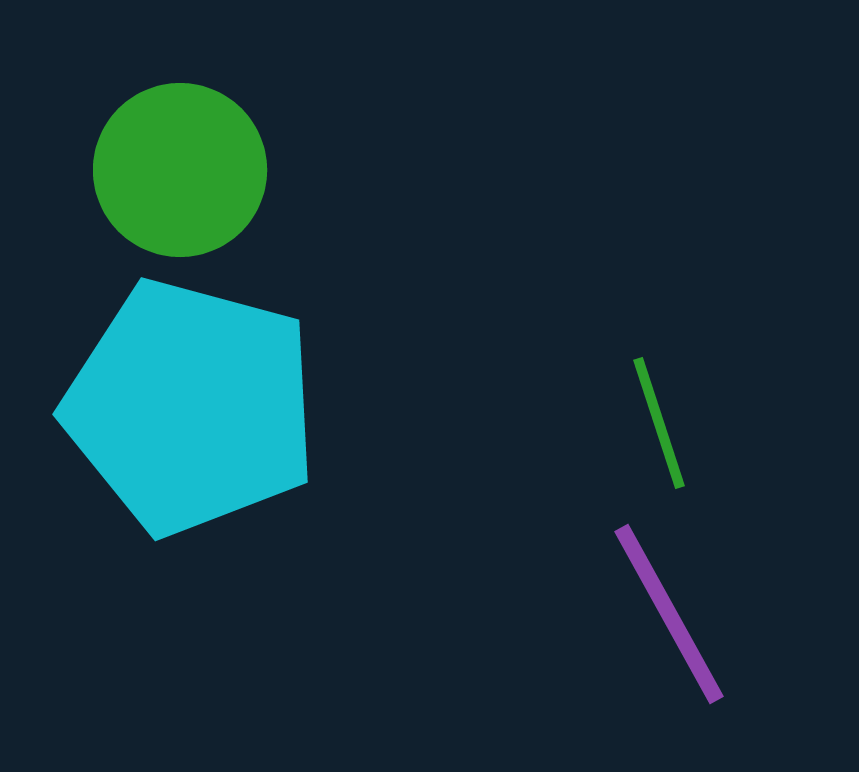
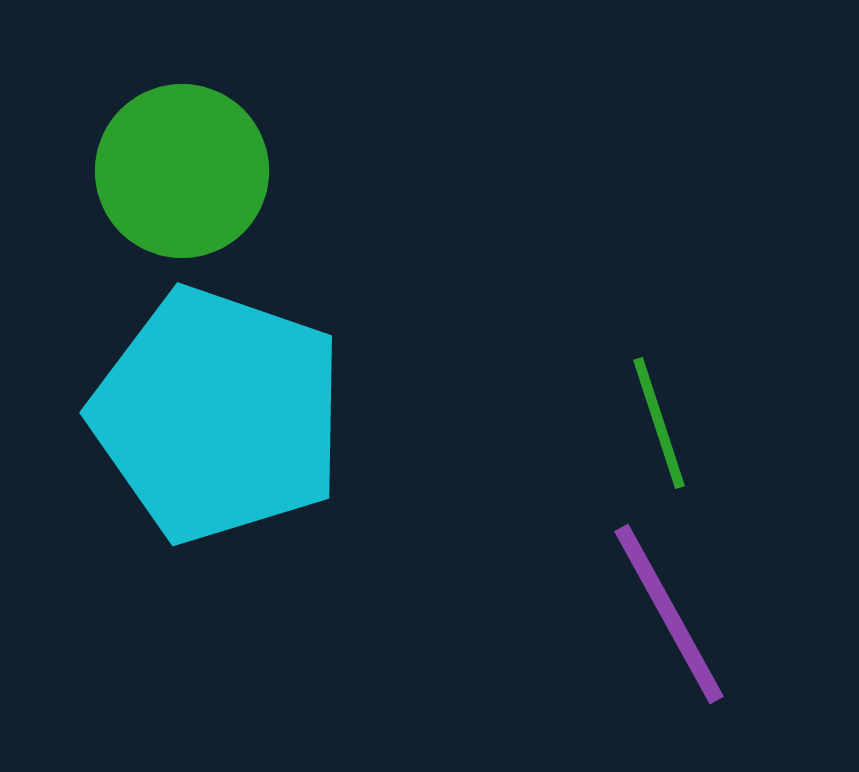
green circle: moved 2 px right, 1 px down
cyan pentagon: moved 27 px right, 8 px down; rotated 4 degrees clockwise
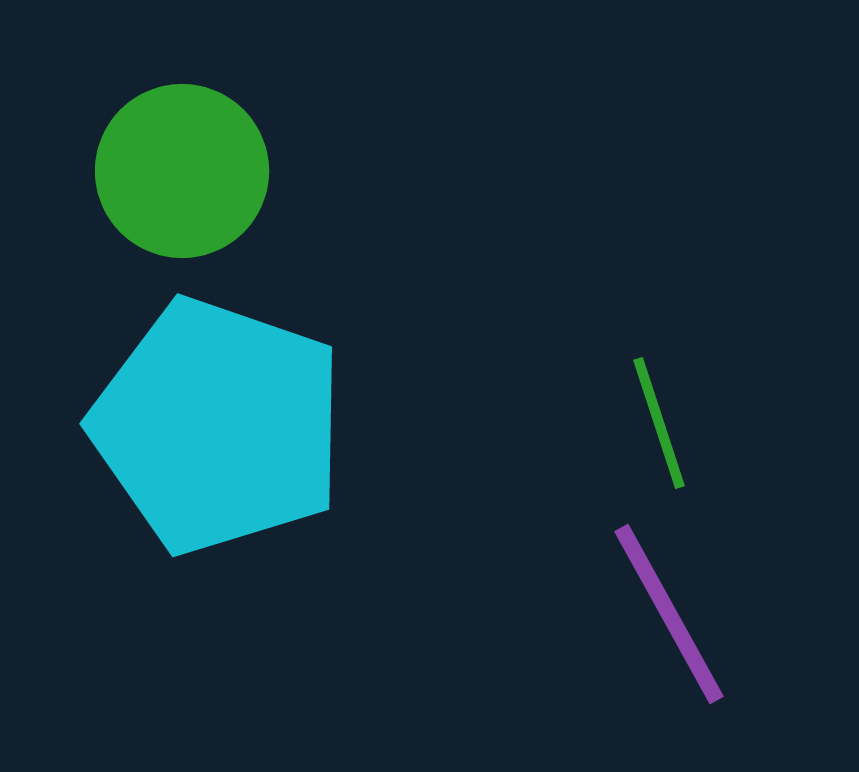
cyan pentagon: moved 11 px down
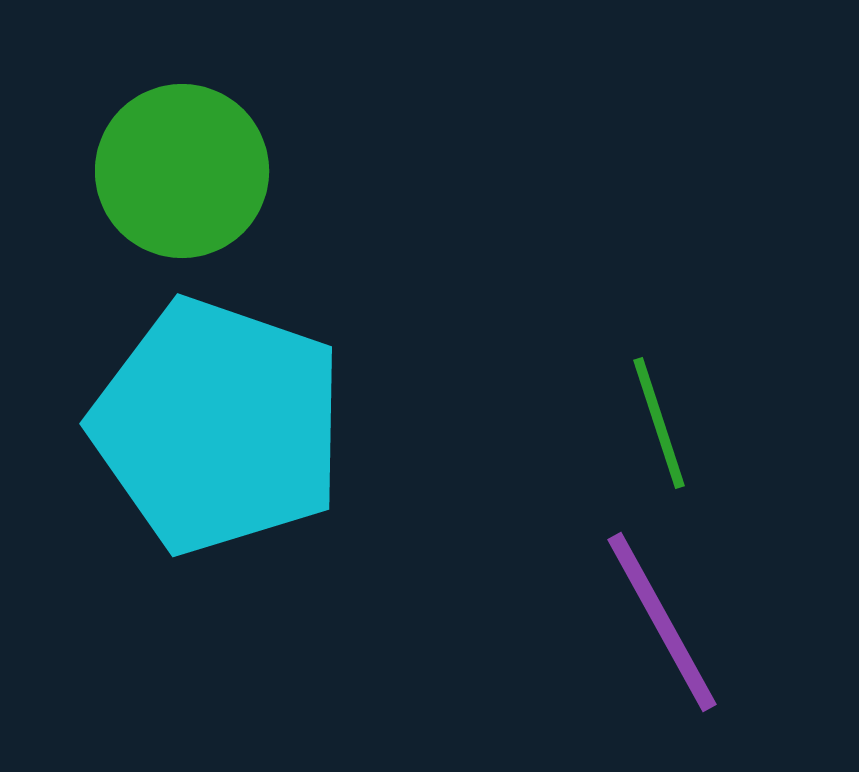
purple line: moved 7 px left, 8 px down
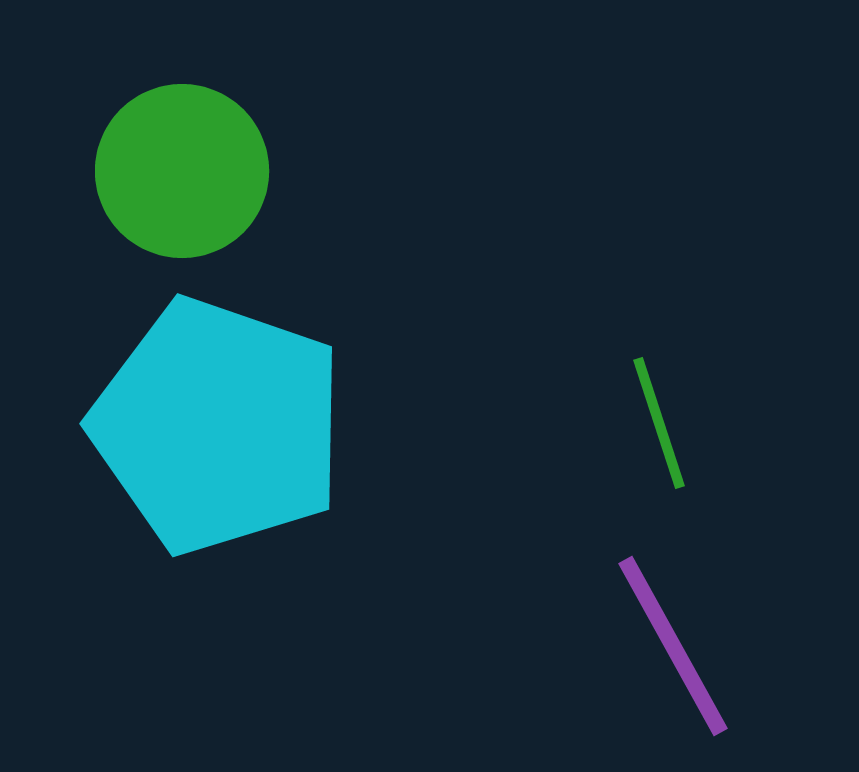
purple line: moved 11 px right, 24 px down
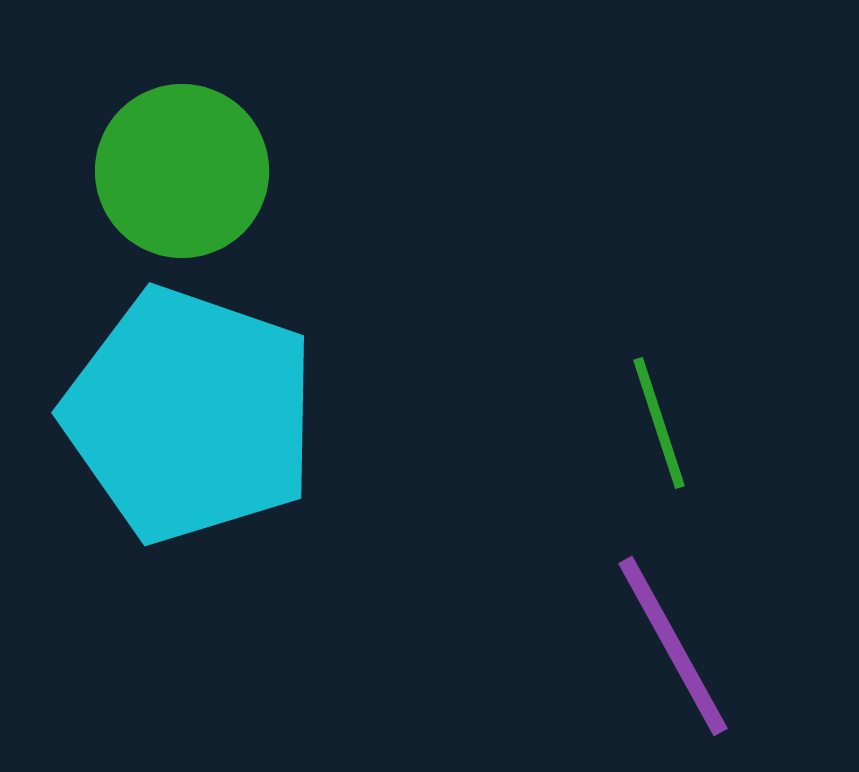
cyan pentagon: moved 28 px left, 11 px up
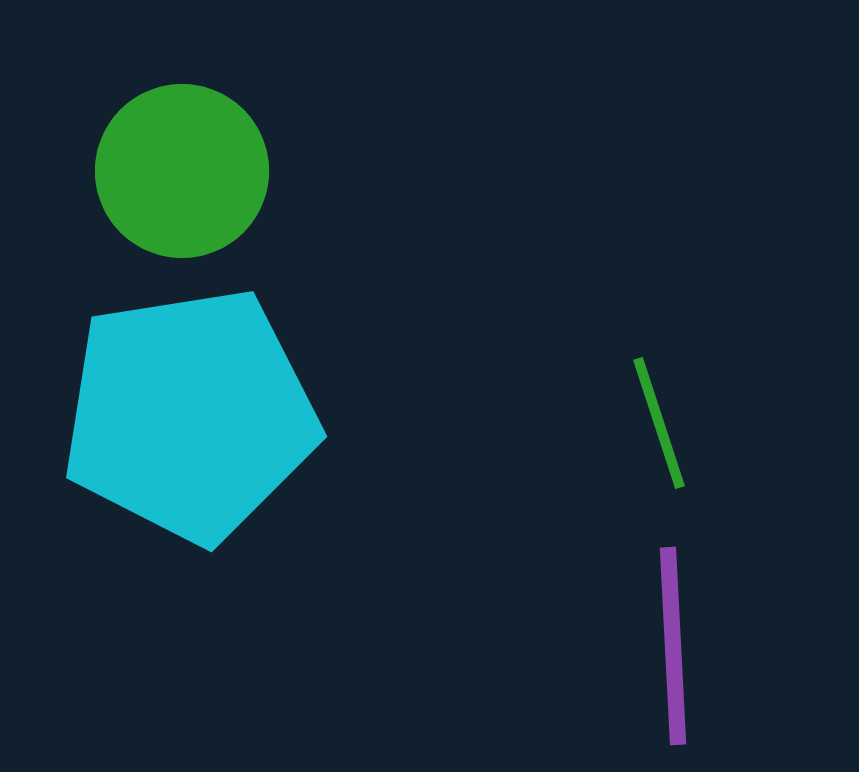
cyan pentagon: rotated 28 degrees counterclockwise
purple line: rotated 26 degrees clockwise
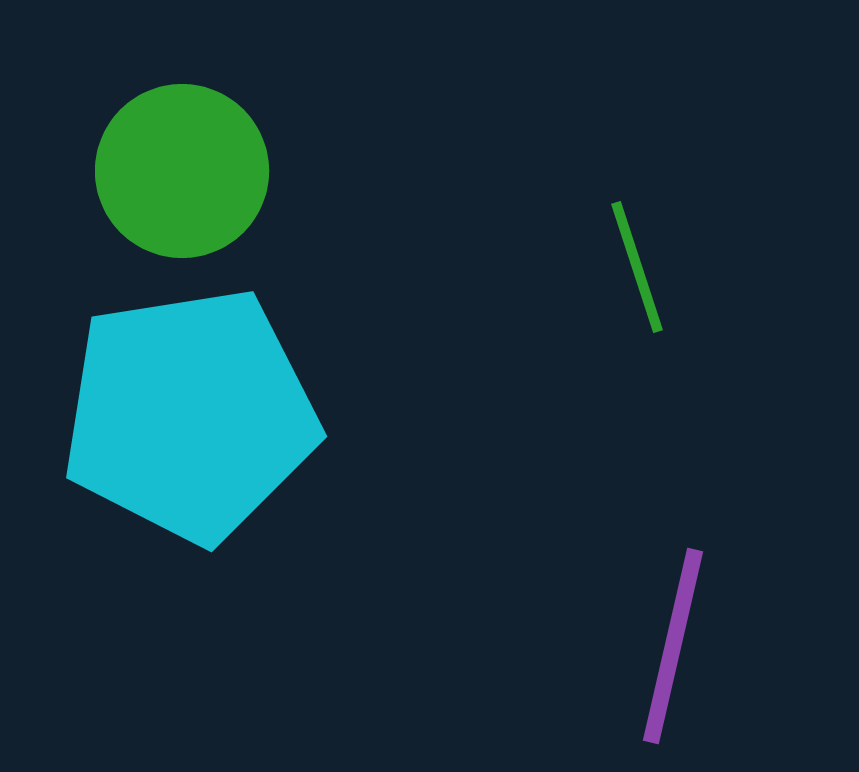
green line: moved 22 px left, 156 px up
purple line: rotated 16 degrees clockwise
